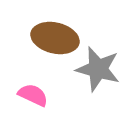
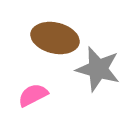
pink semicircle: rotated 52 degrees counterclockwise
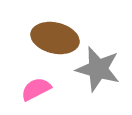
pink semicircle: moved 3 px right, 6 px up
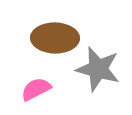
brown ellipse: rotated 12 degrees counterclockwise
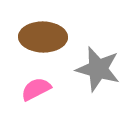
brown ellipse: moved 12 px left, 1 px up
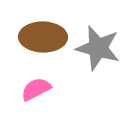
gray star: moved 21 px up
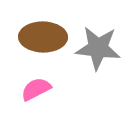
gray star: rotated 9 degrees counterclockwise
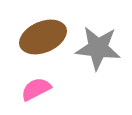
brown ellipse: rotated 24 degrees counterclockwise
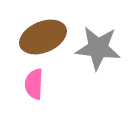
pink semicircle: moved 2 px left, 5 px up; rotated 60 degrees counterclockwise
